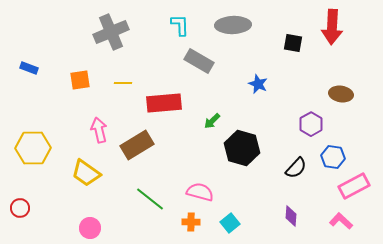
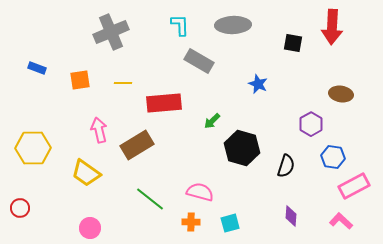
blue rectangle: moved 8 px right
black semicircle: moved 10 px left, 2 px up; rotated 25 degrees counterclockwise
cyan square: rotated 24 degrees clockwise
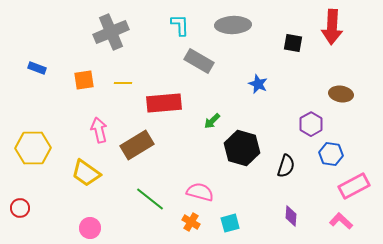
orange square: moved 4 px right
blue hexagon: moved 2 px left, 3 px up
orange cross: rotated 30 degrees clockwise
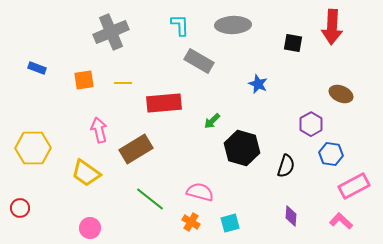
brown ellipse: rotated 15 degrees clockwise
brown rectangle: moved 1 px left, 4 px down
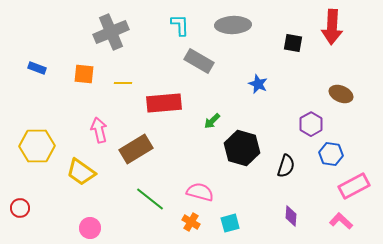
orange square: moved 6 px up; rotated 15 degrees clockwise
yellow hexagon: moved 4 px right, 2 px up
yellow trapezoid: moved 5 px left, 1 px up
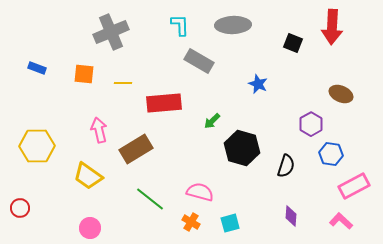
black square: rotated 12 degrees clockwise
yellow trapezoid: moved 7 px right, 4 px down
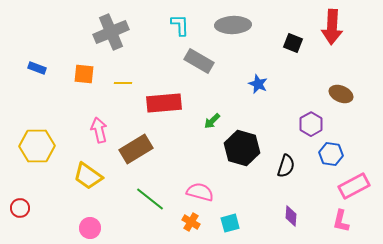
pink L-shape: rotated 120 degrees counterclockwise
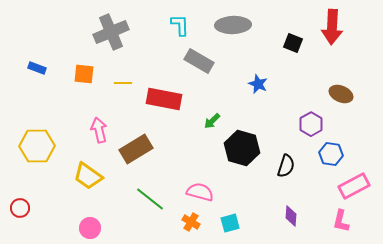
red rectangle: moved 4 px up; rotated 16 degrees clockwise
